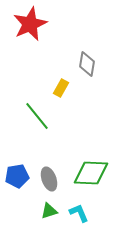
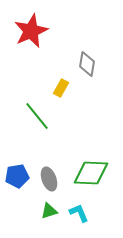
red star: moved 1 px right, 7 px down
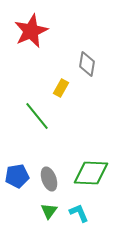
green triangle: rotated 36 degrees counterclockwise
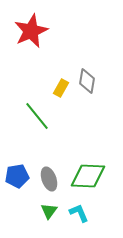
gray diamond: moved 17 px down
green diamond: moved 3 px left, 3 px down
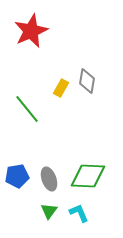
green line: moved 10 px left, 7 px up
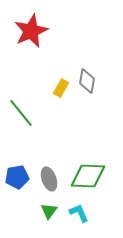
green line: moved 6 px left, 4 px down
blue pentagon: moved 1 px down
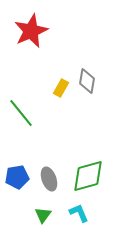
green diamond: rotated 18 degrees counterclockwise
green triangle: moved 6 px left, 4 px down
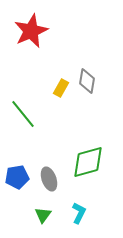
green line: moved 2 px right, 1 px down
green diamond: moved 14 px up
cyan L-shape: rotated 50 degrees clockwise
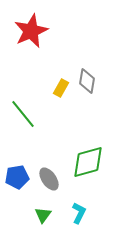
gray ellipse: rotated 15 degrees counterclockwise
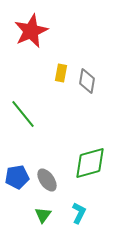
yellow rectangle: moved 15 px up; rotated 18 degrees counterclockwise
green diamond: moved 2 px right, 1 px down
gray ellipse: moved 2 px left, 1 px down
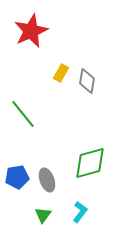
yellow rectangle: rotated 18 degrees clockwise
gray ellipse: rotated 15 degrees clockwise
cyan L-shape: moved 1 px right, 1 px up; rotated 10 degrees clockwise
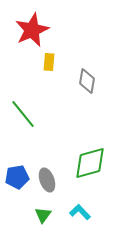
red star: moved 1 px right, 1 px up
yellow rectangle: moved 12 px left, 11 px up; rotated 24 degrees counterclockwise
cyan L-shape: rotated 80 degrees counterclockwise
